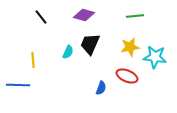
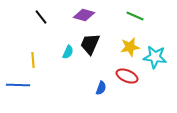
green line: rotated 30 degrees clockwise
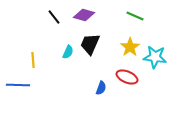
black line: moved 13 px right
yellow star: rotated 24 degrees counterclockwise
red ellipse: moved 1 px down
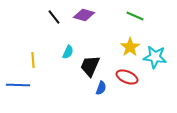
black trapezoid: moved 22 px down
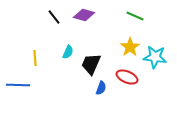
yellow line: moved 2 px right, 2 px up
black trapezoid: moved 1 px right, 2 px up
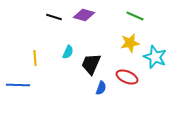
black line: rotated 35 degrees counterclockwise
yellow star: moved 4 px up; rotated 24 degrees clockwise
cyan star: rotated 15 degrees clockwise
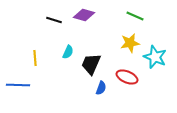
black line: moved 3 px down
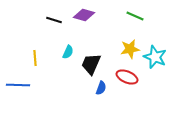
yellow star: moved 6 px down
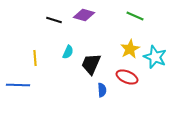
yellow star: rotated 18 degrees counterclockwise
blue semicircle: moved 1 px right, 2 px down; rotated 24 degrees counterclockwise
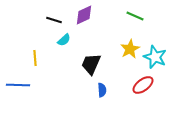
purple diamond: rotated 40 degrees counterclockwise
cyan semicircle: moved 4 px left, 12 px up; rotated 24 degrees clockwise
red ellipse: moved 16 px right, 8 px down; rotated 60 degrees counterclockwise
